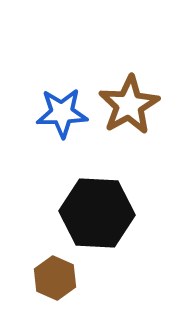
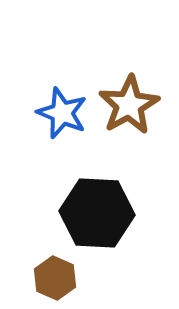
blue star: rotated 24 degrees clockwise
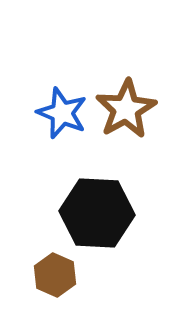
brown star: moved 3 px left, 4 px down
brown hexagon: moved 3 px up
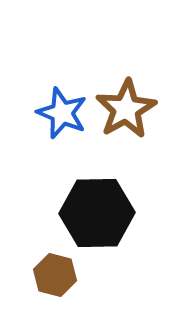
black hexagon: rotated 4 degrees counterclockwise
brown hexagon: rotated 9 degrees counterclockwise
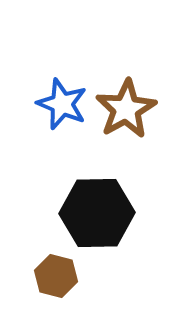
blue star: moved 9 px up
brown hexagon: moved 1 px right, 1 px down
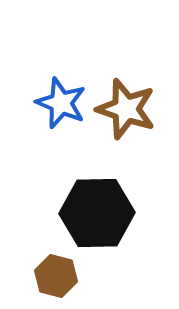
blue star: moved 1 px left, 1 px up
brown star: rotated 24 degrees counterclockwise
